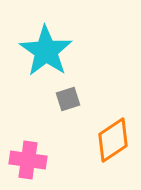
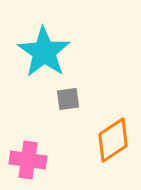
cyan star: moved 2 px left, 1 px down
gray square: rotated 10 degrees clockwise
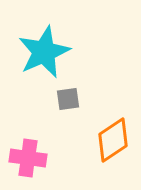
cyan star: rotated 14 degrees clockwise
pink cross: moved 2 px up
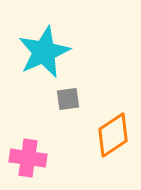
orange diamond: moved 5 px up
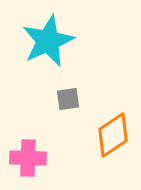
cyan star: moved 4 px right, 11 px up
pink cross: rotated 6 degrees counterclockwise
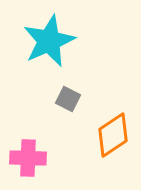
cyan star: moved 1 px right
gray square: rotated 35 degrees clockwise
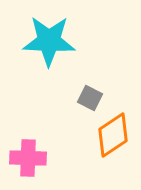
cyan star: rotated 26 degrees clockwise
gray square: moved 22 px right, 1 px up
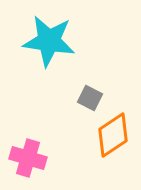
cyan star: rotated 6 degrees clockwise
pink cross: rotated 15 degrees clockwise
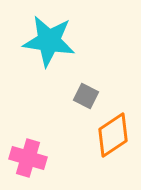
gray square: moved 4 px left, 2 px up
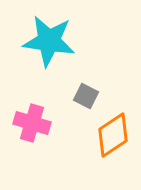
pink cross: moved 4 px right, 35 px up
